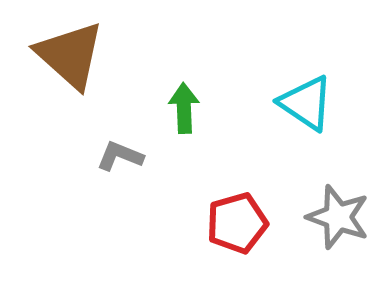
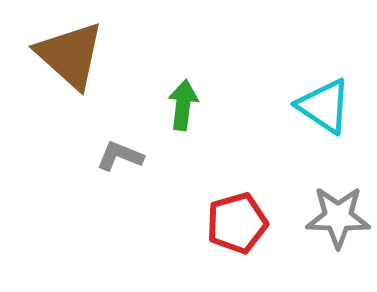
cyan triangle: moved 18 px right, 3 px down
green arrow: moved 1 px left, 3 px up; rotated 9 degrees clockwise
gray star: rotated 18 degrees counterclockwise
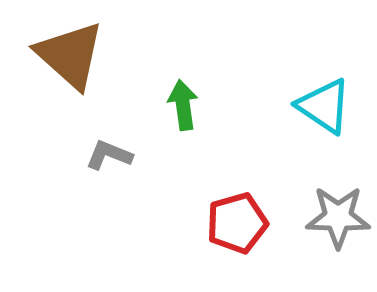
green arrow: rotated 15 degrees counterclockwise
gray L-shape: moved 11 px left, 1 px up
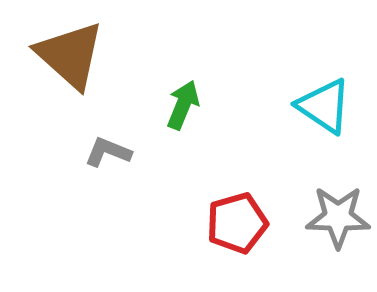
green arrow: rotated 30 degrees clockwise
gray L-shape: moved 1 px left, 3 px up
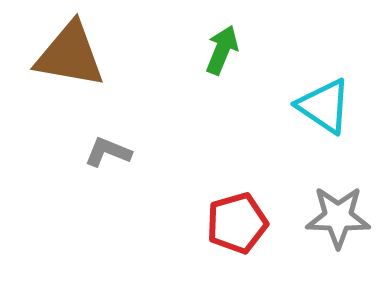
brown triangle: rotated 32 degrees counterclockwise
green arrow: moved 39 px right, 55 px up
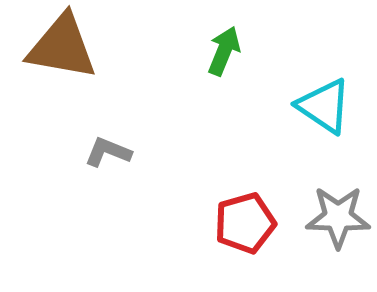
green arrow: moved 2 px right, 1 px down
brown triangle: moved 8 px left, 8 px up
red pentagon: moved 8 px right
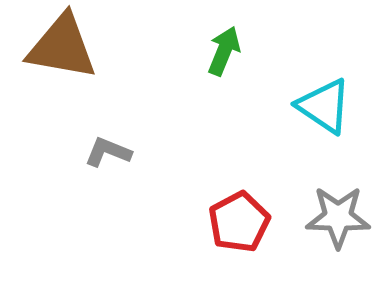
red pentagon: moved 6 px left, 1 px up; rotated 12 degrees counterclockwise
